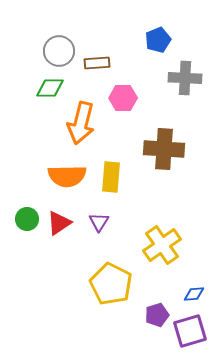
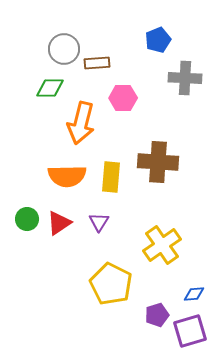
gray circle: moved 5 px right, 2 px up
brown cross: moved 6 px left, 13 px down
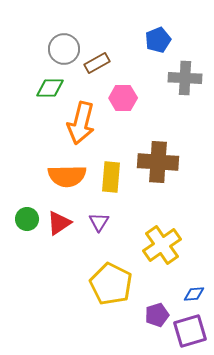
brown rectangle: rotated 25 degrees counterclockwise
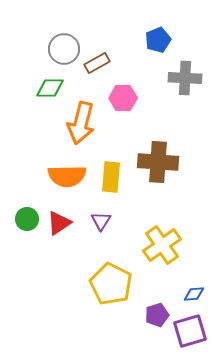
purple triangle: moved 2 px right, 1 px up
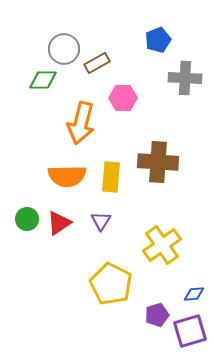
green diamond: moved 7 px left, 8 px up
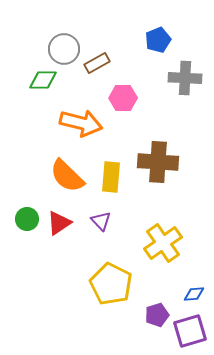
orange arrow: rotated 90 degrees counterclockwise
orange semicircle: rotated 45 degrees clockwise
purple triangle: rotated 15 degrees counterclockwise
yellow cross: moved 1 px right, 2 px up
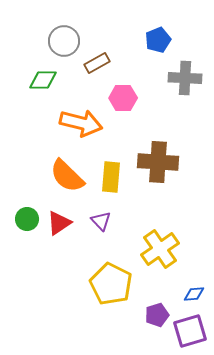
gray circle: moved 8 px up
yellow cross: moved 3 px left, 6 px down
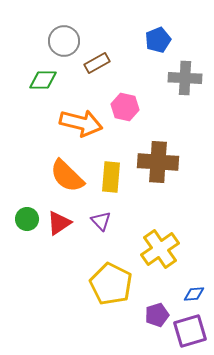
pink hexagon: moved 2 px right, 9 px down; rotated 12 degrees clockwise
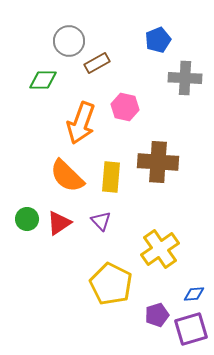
gray circle: moved 5 px right
orange arrow: rotated 96 degrees clockwise
purple square: moved 1 px right, 2 px up
